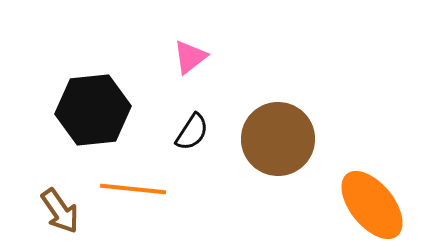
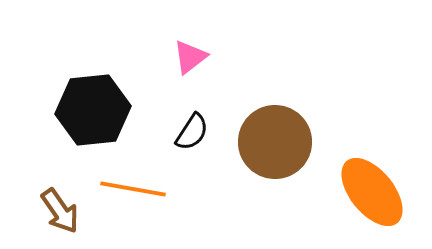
brown circle: moved 3 px left, 3 px down
orange line: rotated 4 degrees clockwise
orange ellipse: moved 13 px up
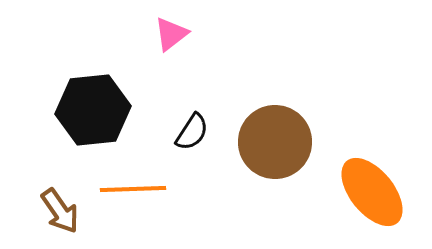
pink triangle: moved 19 px left, 23 px up
orange line: rotated 12 degrees counterclockwise
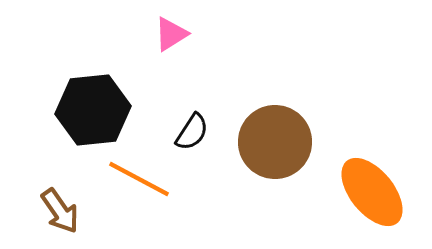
pink triangle: rotated 6 degrees clockwise
orange line: moved 6 px right, 10 px up; rotated 30 degrees clockwise
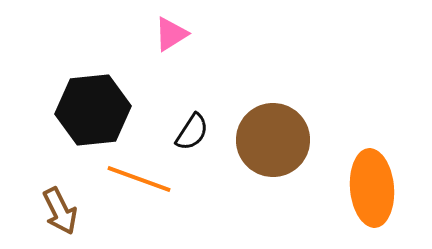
brown circle: moved 2 px left, 2 px up
orange line: rotated 8 degrees counterclockwise
orange ellipse: moved 4 px up; rotated 34 degrees clockwise
brown arrow: rotated 9 degrees clockwise
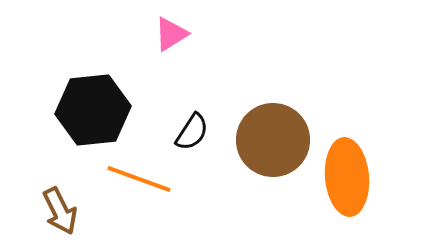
orange ellipse: moved 25 px left, 11 px up
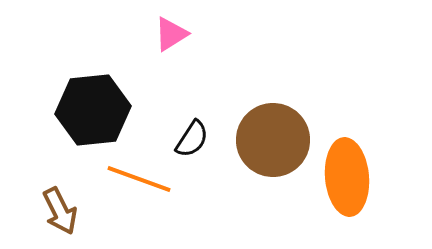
black semicircle: moved 7 px down
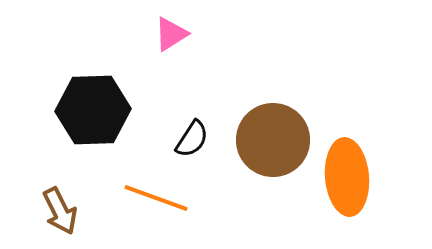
black hexagon: rotated 4 degrees clockwise
orange line: moved 17 px right, 19 px down
